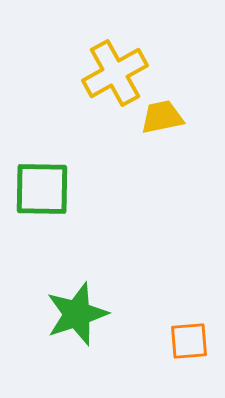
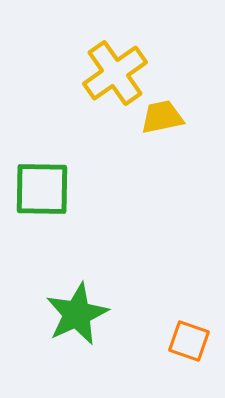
yellow cross: rotated 6 degrees counterclockwise
green star: rotated 6 degrees counterclockwise
orange square: rotated 24 degrees clockwise
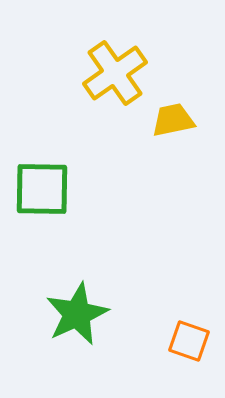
yellow trapezoid: moved 11 px right, 3 px down
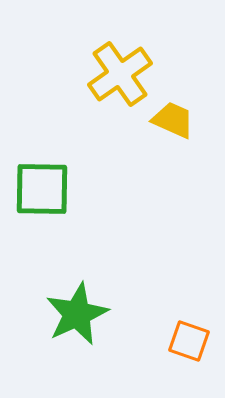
yellow cross: moved 5 px right, 1 px down
yellow trapezoid: rotated 36 degrees clockwise
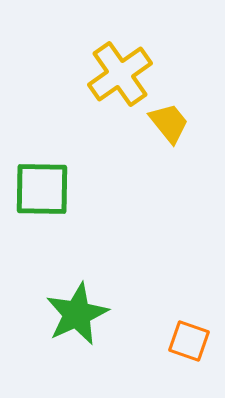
yellow trapezoid: moved 4 px left, 3 px down; rotated 27 degrees clockwise
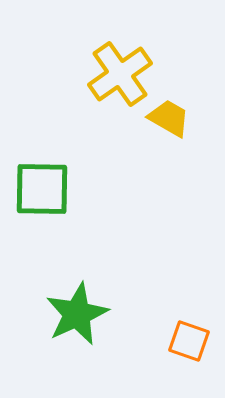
yellow trapezoid: moved 5 px up; rotated 21 degrees counterclockwise
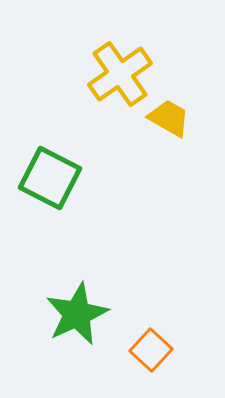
green square: moved 8 px right, 11 px up; rotated 26 degrees clockwise
orange square: moved 38 px left, 9 px down; rotated 24 degrees clockwise
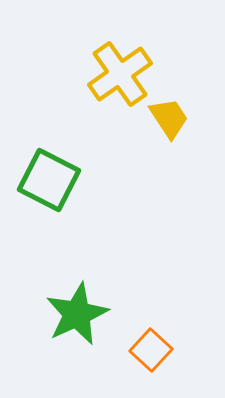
yellow trapezoid: rotated 27 degrees clockwise
green square: moved 1 px left, 2 px down
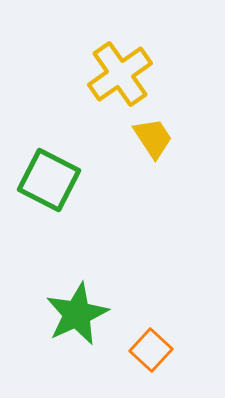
yellow trapezoid: moved 16 px left, 20 px down
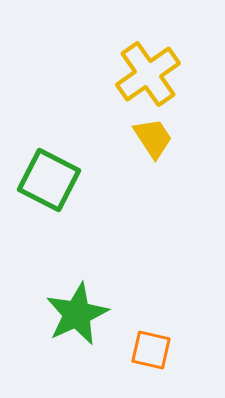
yellow cross: moved 28 px right
orange square: rotated 30 degrees counterclockwise
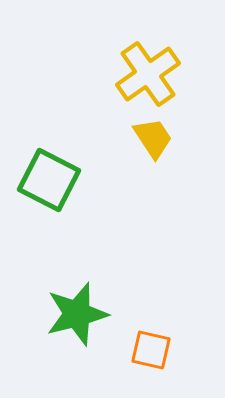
green star: rotated 10 degrees clockwise
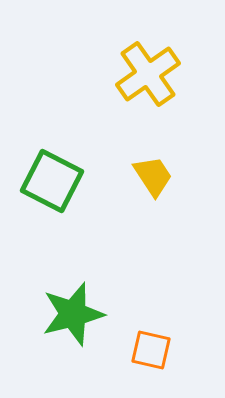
yellow trapezoid: moved 38 px down
green square: moved 3 px right, 1 px down
green star: moved 4 px left
